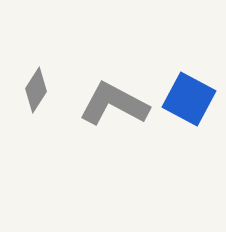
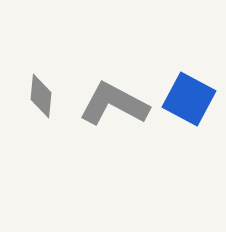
gray diamond: moved 5 px right, 6 px down; rotated 27 degrees counterclockwise
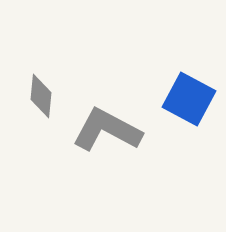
gray L-shape: moved 7 px left, 26 px down
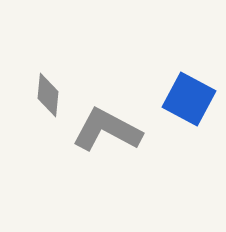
gray diamond: moved 7 px right, 1 px up
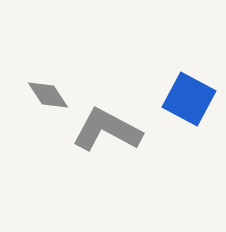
gray diamond: rotated 39 degrees counterclockwise
